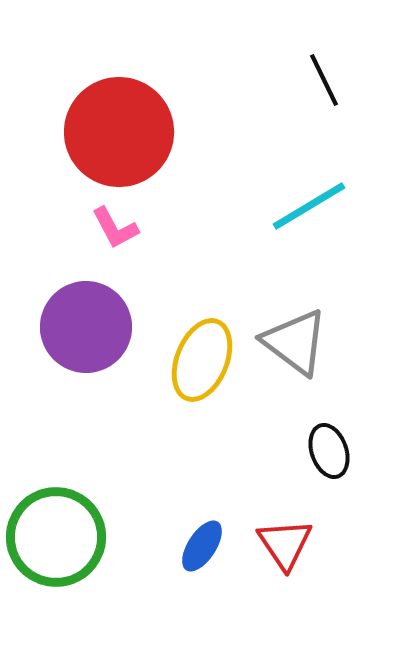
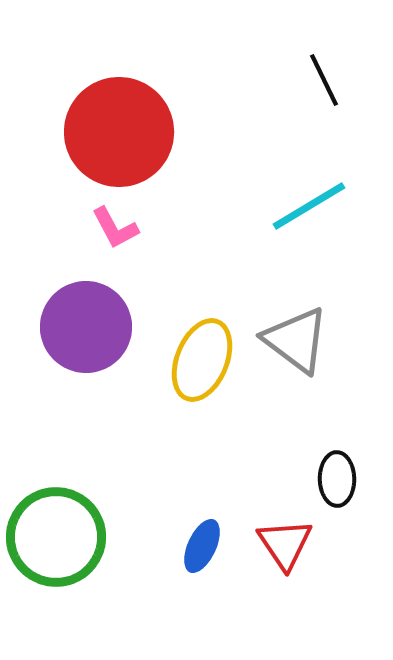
gray triangle: moved 1 px right, 2 px up
black ellipse: moved 8 px right, 28 px down; rotated 18 degrees clockwise
blue ellipse: rotated 8 degrees counterclockwise
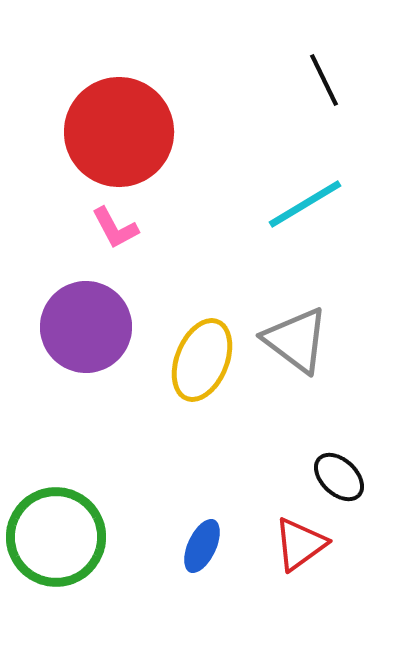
cyan line: moved 4 px left, 2 px up
black ellipse: moved 2 px right, 2 px up; rotated 46 degrees counterclockwise
red triangle: moved 15 px right; rotated 28 degrees clockwise
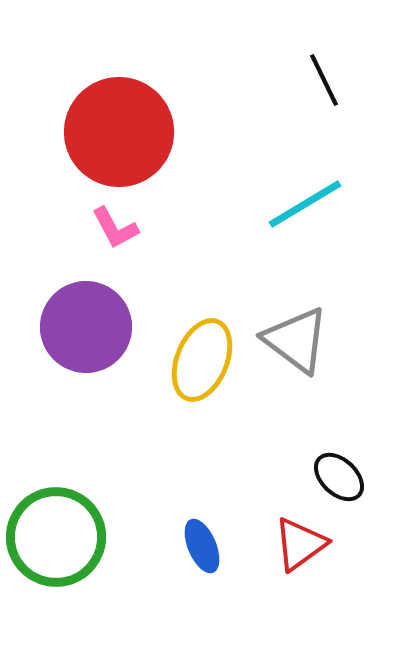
blue ellipse: rotated 48 degrees counterclockwise
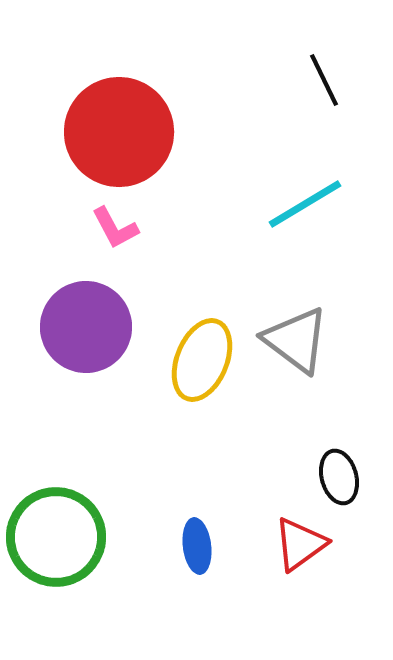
black ellipse: rotated 32 degrees clockwise
blue ellipse: moved 5 px left; rotated 16 degrees clockwise
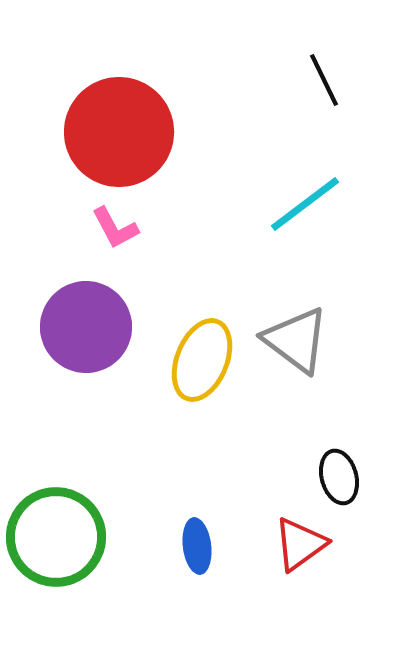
cyan line: rotated 6 degrees counterclockwise
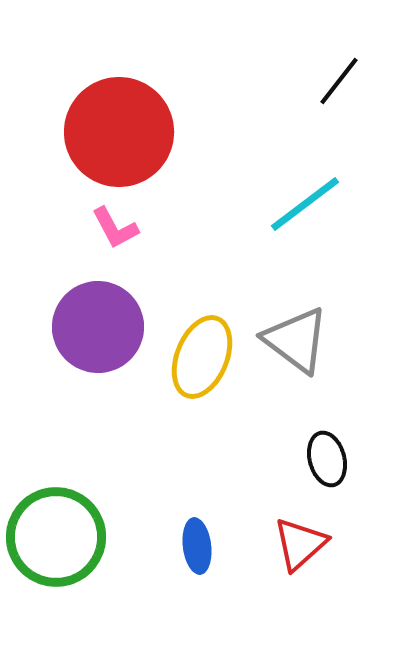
black line: moved 15 px right, 1 px down; rotated 64 degrees clockwise
purple circle: moved 12 px right
yellow ellipse: moved 3 px up
black ellipse: moved 12 px left, 18 px up
red triangle: rotated 6 degrees counterclockwise
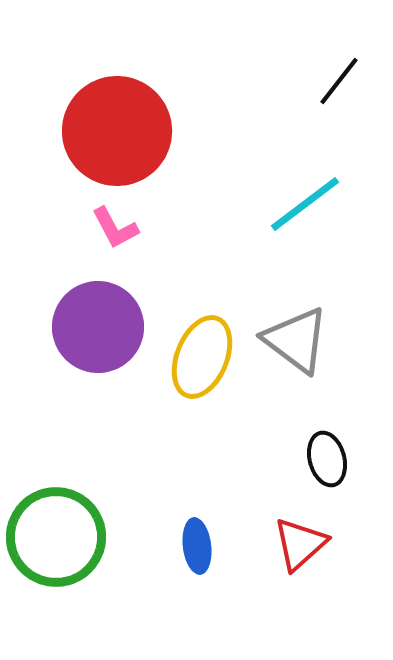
red circle: moved 2 px left, 1 px up
